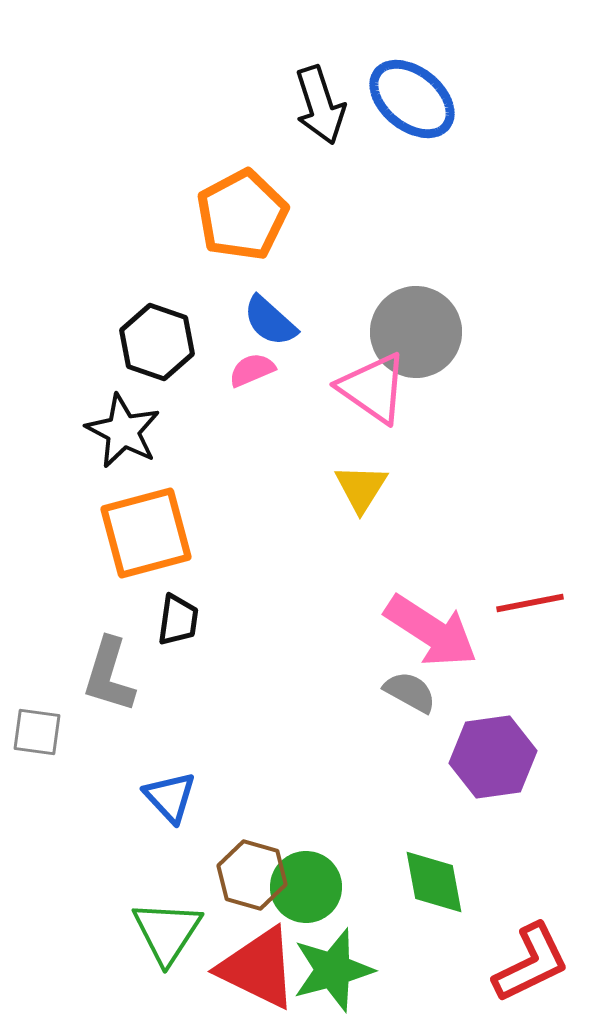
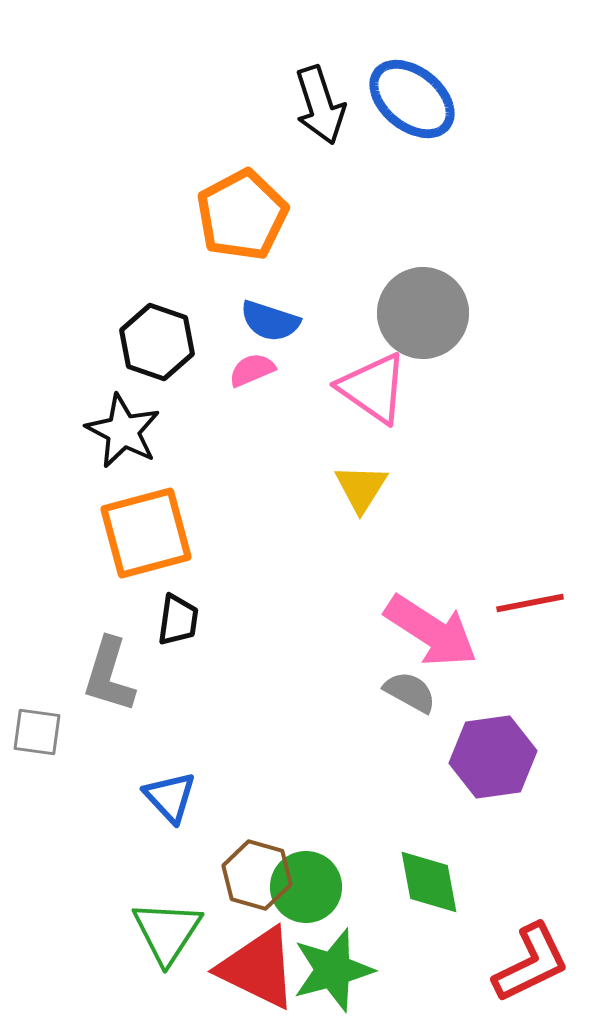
blue semicircle: rotated 24 degrees counterclockwise
gray circle: moved 7 px right, 19 px up
brown hexagon: moved 5 px right
green diamond: moved 5 px left
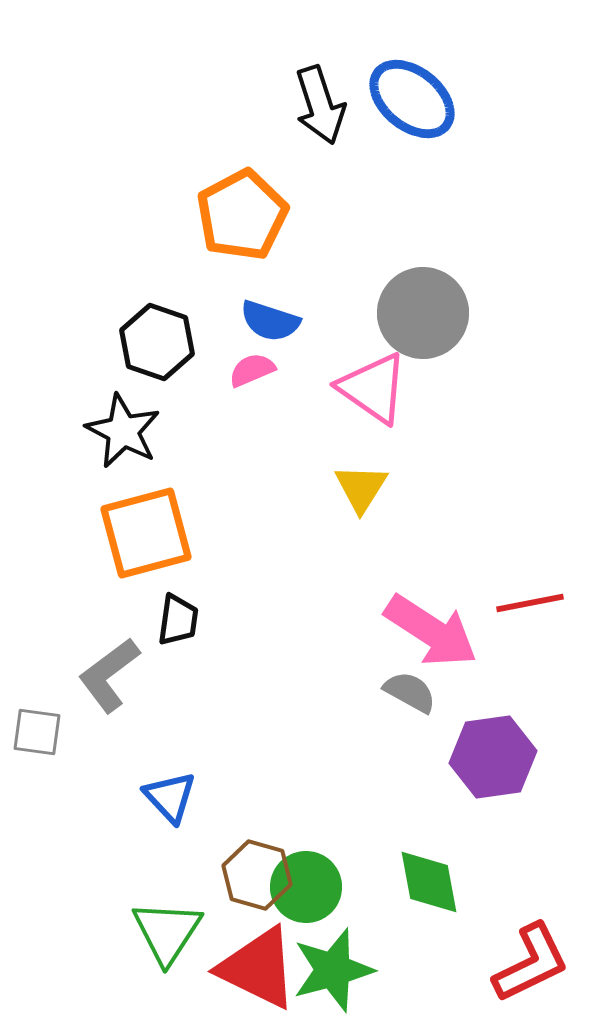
gray L-shape: rotated 36 degrees clockwise
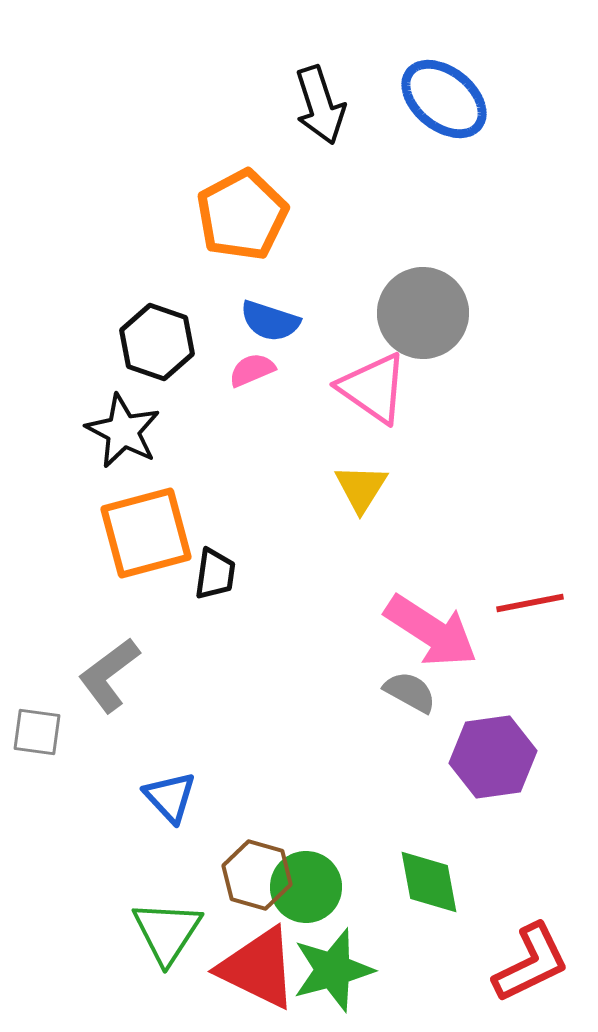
blue ellipse: moved 32 px right
black trapezoid: moved 37 px right, 46 px up
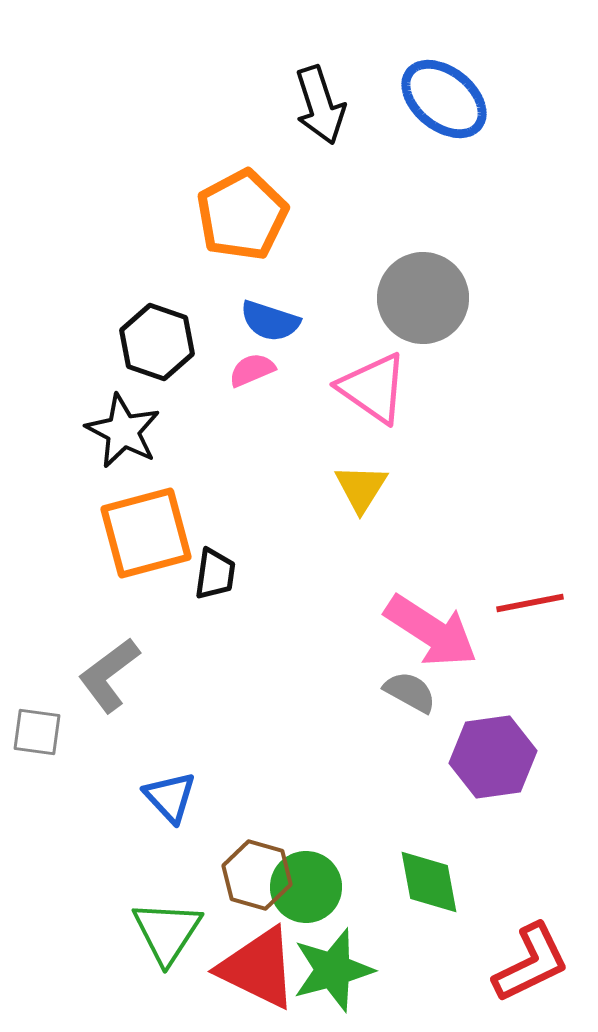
gray circle: moved 15 px up
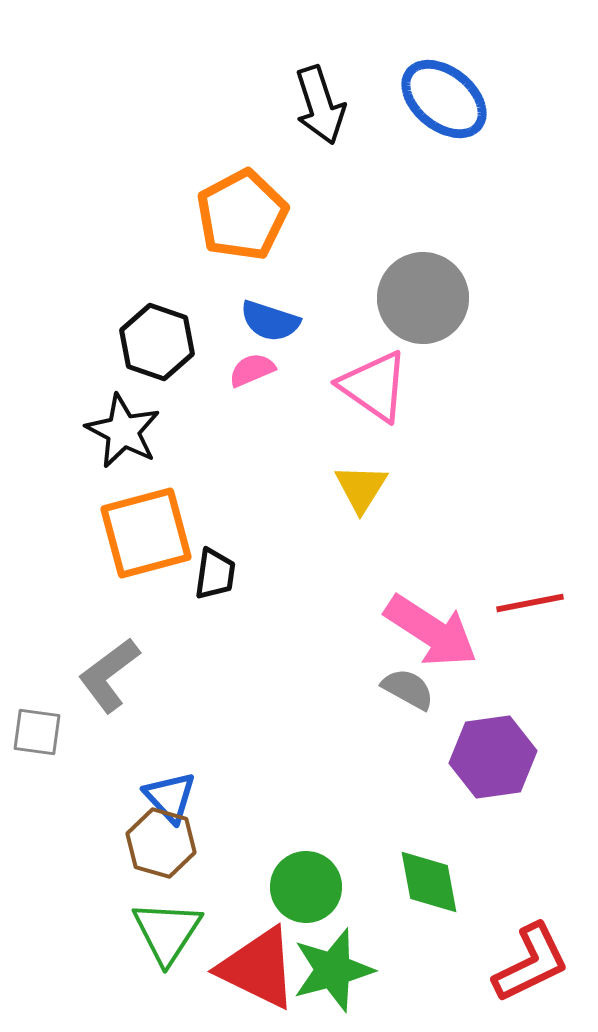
pink triangle: moved 1 px right, 2 px up
gray semicircle: moved 2 px left, 3 px up
brown hexagon: moved 96 px left, 32 px up
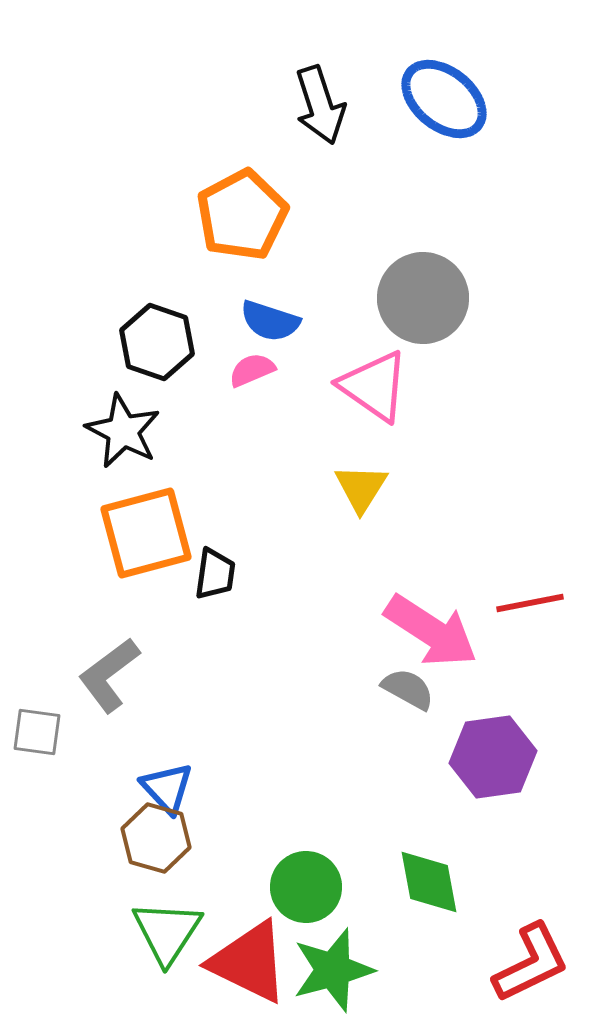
blue triangle: moved 3 px left, 9 px up
brown hexagon: moved 5 px left, 5 px up
red triangle: moved 9 px left, 6 px up
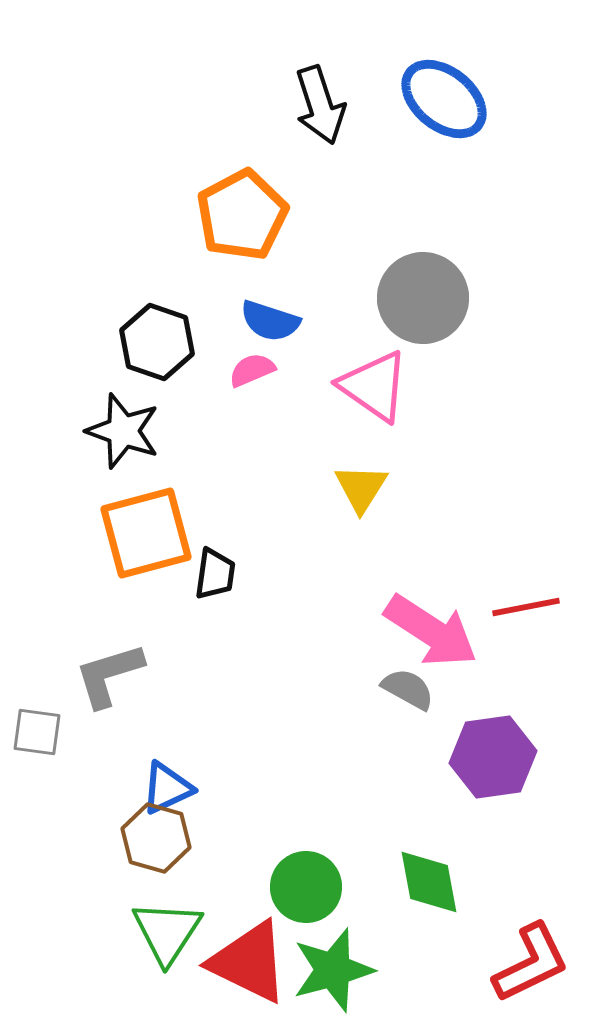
black star: rotated 8 degrees counterclockwise
red line: moved 4 px left, 4 px down
gray L-shape: rotated 20 degrees clockwise
blue triangle: rotated 48 degrees clockwise
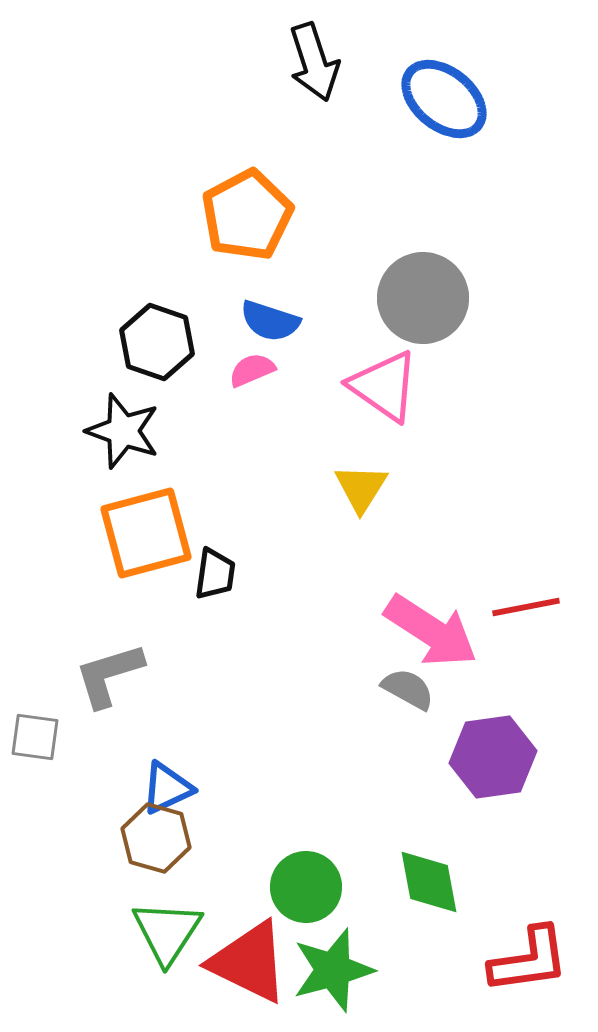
black arrow: moved 6 px left, 43 px up
orange pentagon: moved 5 px right
pink triangle: moved 10 px right
gray square: moved 2 px left, 5 px down
red L-shape: moved 2 px left, 3 px up; rotated 18 degrees clockwise
